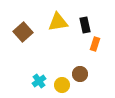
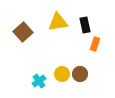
yellow circle: moved 11 px up
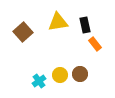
orange rectangle: rotated 56 degrees counterclockwise
yellow circle: moved 2 px left, 1 px down
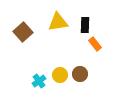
black rectangle: rotated 14 degrees clockwise
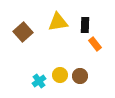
brown circle: moved 2 px down
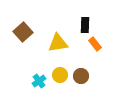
yellow triangle: moved 21 px down
brown circle: moved 1 px right
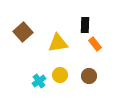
brown circle: moved 8 px right
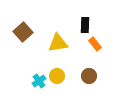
yellow circle: moved 3 px left, 1 px down
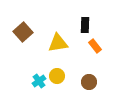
orange rectangle: moved 2 px down
brown circle: moved 6 px down
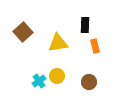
orange rectangle: rotated 24 degrees clockwise
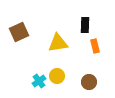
brown square: moved 4 px left; rotated 18 degrees clockwise
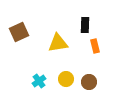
yellow circle: moved 9 px right, 3 px down
